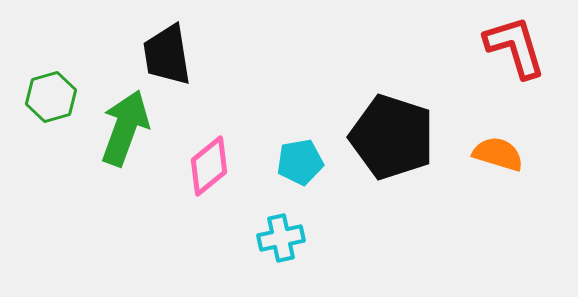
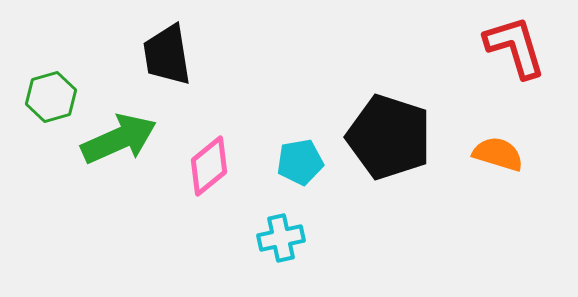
green arrow: moved 6 px left, 11 px down; rotated 46 degrees clockwise
black pentagon: moved 3 px left
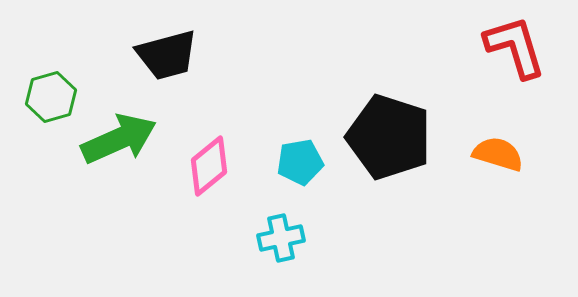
black trapezoid: rotated 96 degrees counterclockwise
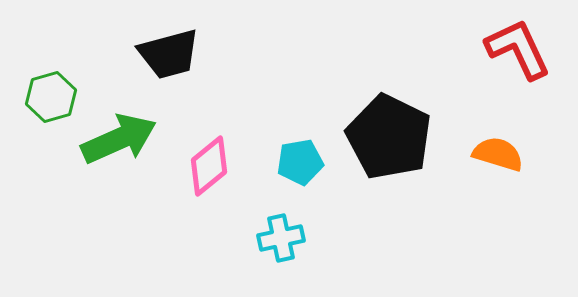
red L-shape: moved 3 px right, 2 px down; rotated 8 degrees counterclockwise
black trapezoid: moved 2 px right, 1 px up
black pentagon: rotated 8 degrees clockwise
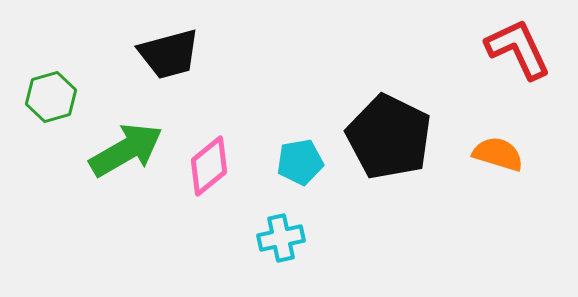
green arrow: moved 7 px right, 11 px down; rotated 6 degrees counterclockwise
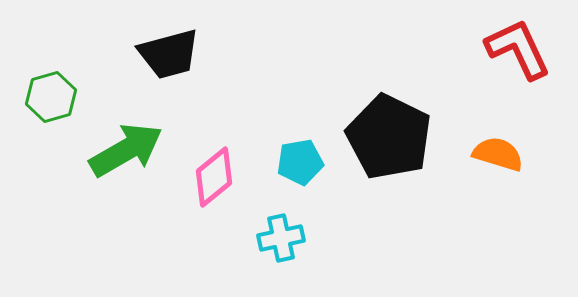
pink diamond: moved 5 px right, 11 px down
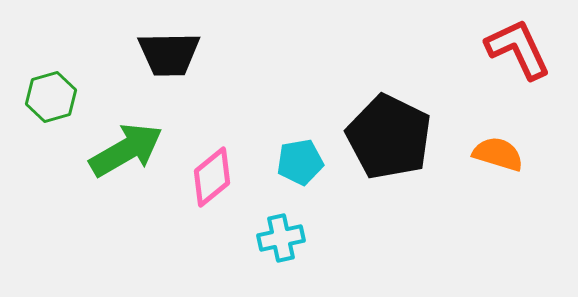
black trapezoid: rotated 14 degrees clockwise
pink diamond: moved 2 px left
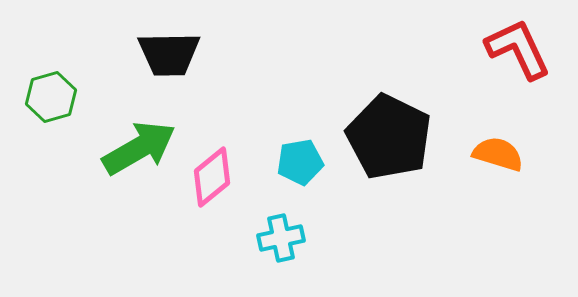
green arrow: moved 13 px right, 2 px up
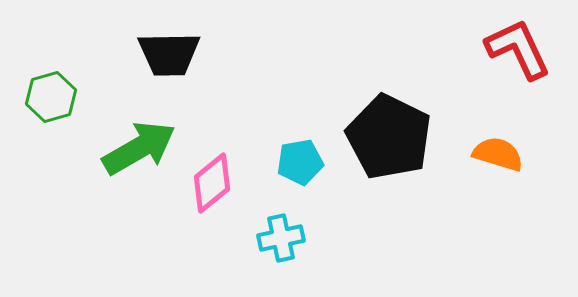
pink diamond: moved 6 px down
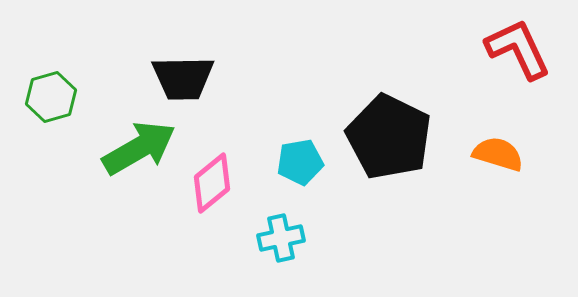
black trapezoid: moved 14 px right, 24 px down
